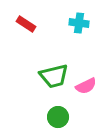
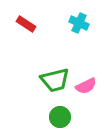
cyan cross: rotated 18 degrees clockwise
green trapezoid: moved 1 px right, 4 px down
green circle: moved 2 px right
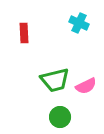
red rectangle: moved 2 px left, 9 px down; rotated 54 degrees clockwise
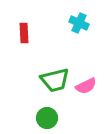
green circle: moved 13 px left, 1 px down
